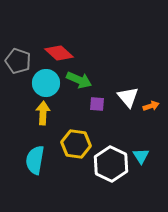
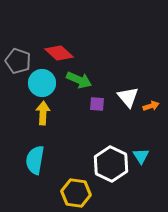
cyan circle: moved 4 px left
yellow hexagon: moved 49 px down
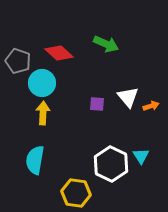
green arrow: moved 27 px right, 36 px up
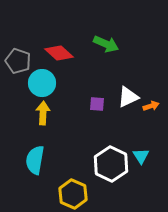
white triangle: rotated 45 degrees clockwise
yellow hexagon: moved 3 px left, 1 px down; rotated 16 degrees clockwise
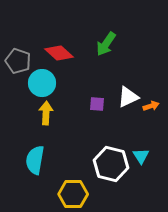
green arrow: rotated 100 degrees clockwise
yellow arrow: moved 3 px right
white hexagon: rotated 12 degrees counterclockwise
yellow hexagon: rotated 24 degrees counterclockwise
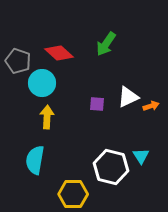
yellow arrow: moved 1 px right, 4 px down
white hexagon: moved 3 px down
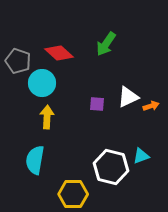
cyan triangle: rotated 42 degrees clockwise
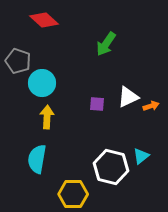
red diamond: moved 15 px left, 33 px up
cyan triangle: rotated 18 degrees counterclockwise
cyan semicircle: moved 2 px right, 1 px up
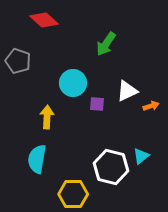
cyan circle: moved 31 px right
white triangle: moved 1 px left, 6 px up
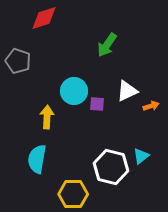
red diamond: moved 2 px up; rotated 60 degrees counterclockwise
green arrow: moved 1 px right, 1 px down
cyan circle: moved 1 px right, 8 px down
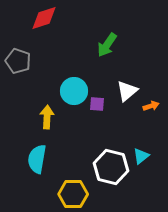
white triangle: rotated 15 degrees counterclockwise
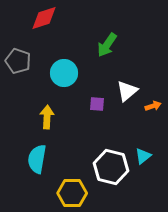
cyan circle: moved 10 px left, 18 px up
orange arrow: moved 2 px right
cyan triangle: moved 2 px right
yellow hexagon: moved 1 px left, 1 px up
